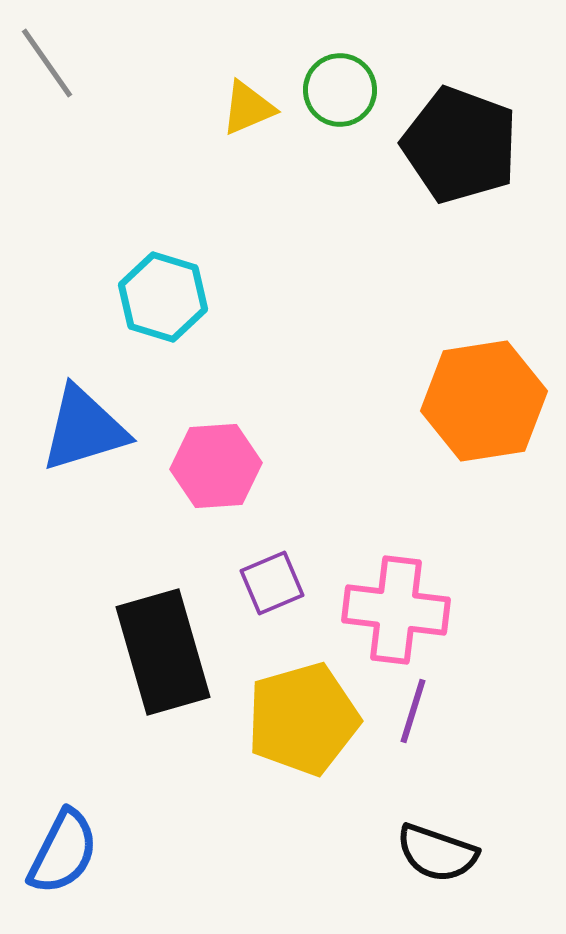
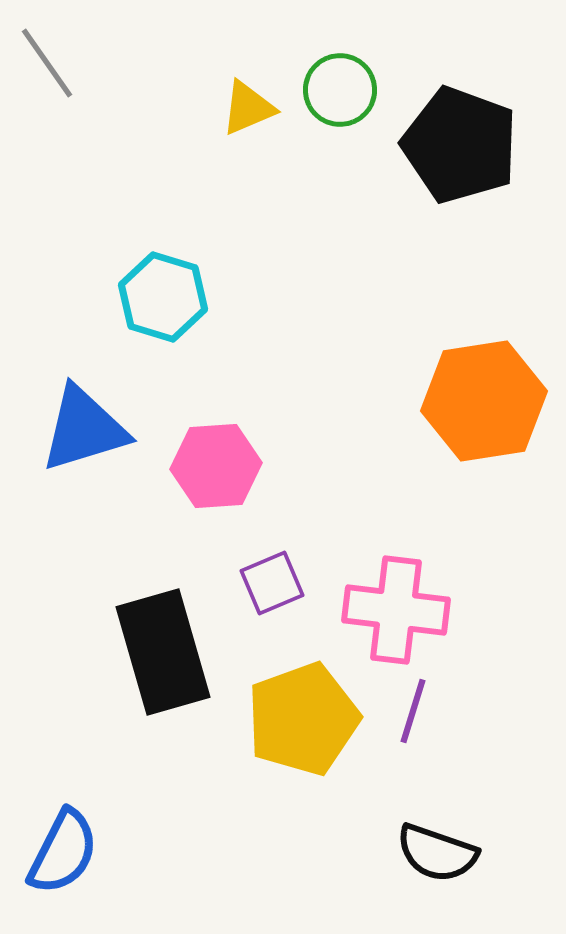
yellow pentagon: rotated 4 degrees counterclockwise
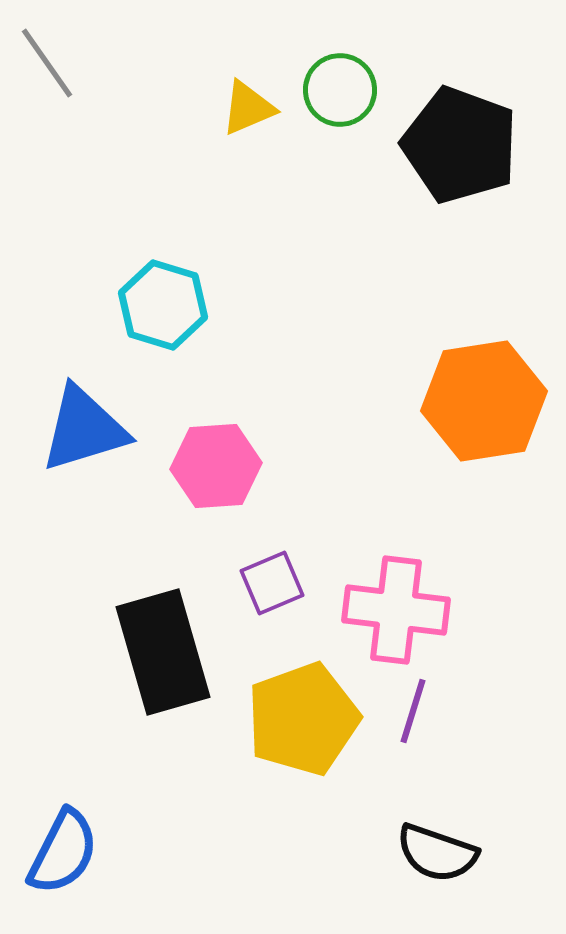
cyan hexagon: moved 8 px down
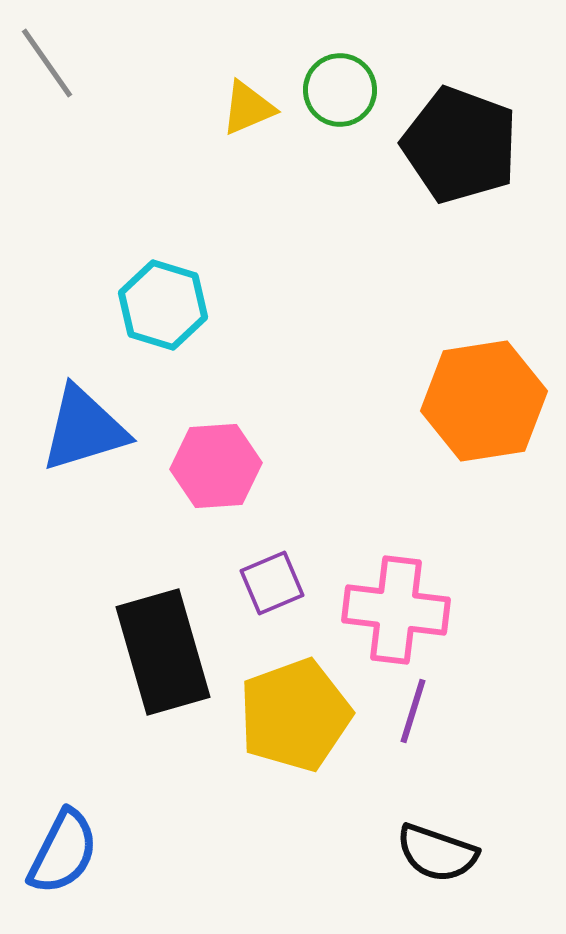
yellow pentagon: moved 8 px left, 4 px up
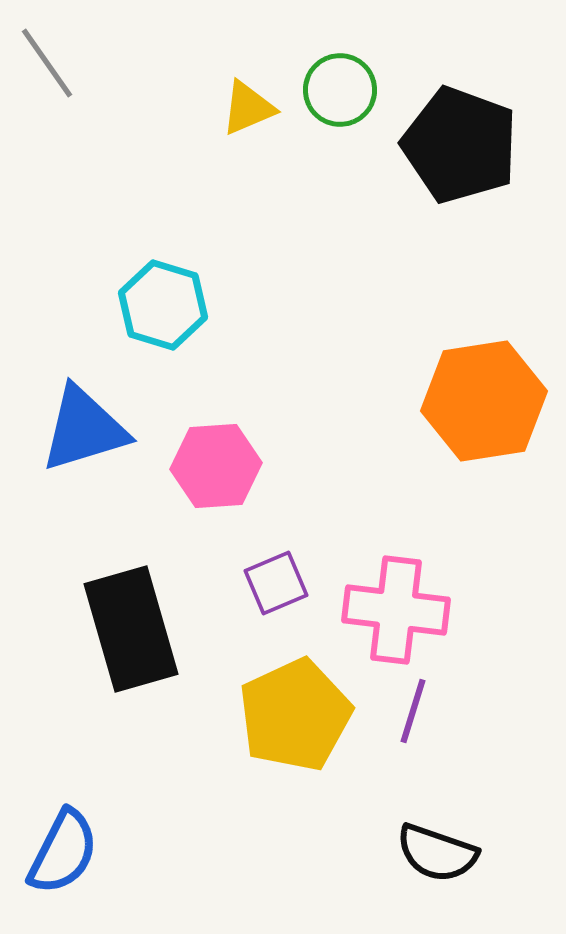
purple square: moved 4 px right
black rectangle: moved 32 px left, 23 px up
yellow pentagon: rotated 5 degrees counterclockwise
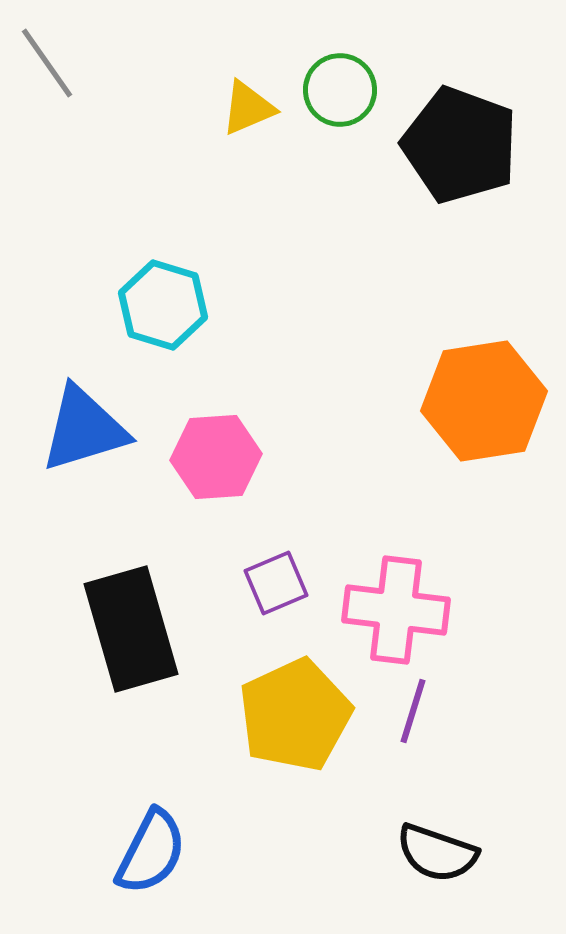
pink hexagon: moved 9 px up
blue semicircle: moved 88 px right
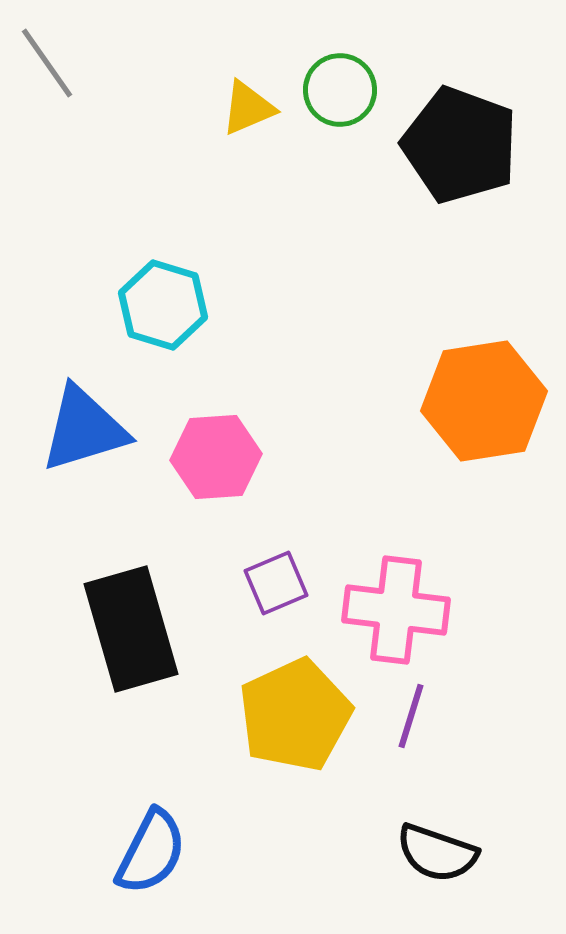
purple line: moved 2 px left, 5 px down
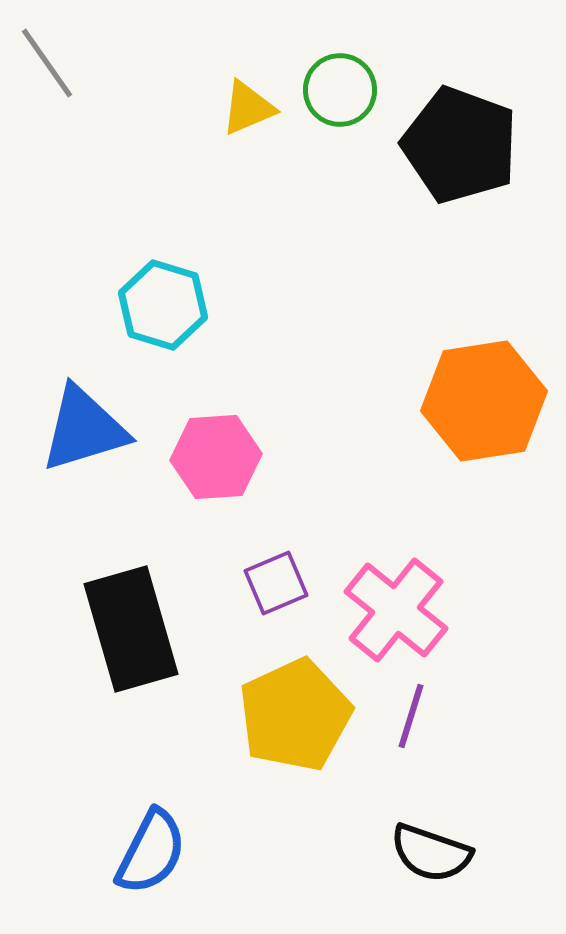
pink cross: rotated 32 degrees clockwise
black semicircle: moved 6 px left
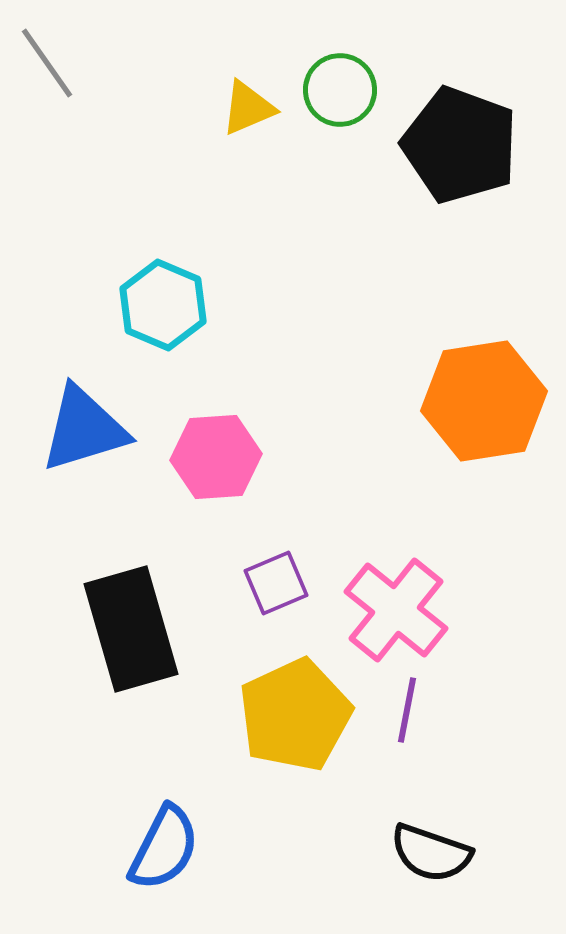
cyan hexagon: rotated 6 degrees clockwise
purple line: moved 4 px left, 6 px up; rotated 6 degrees counterclockwise
blue semicircle: moved 13 px right, 4 px up
